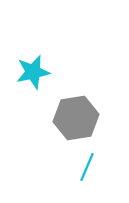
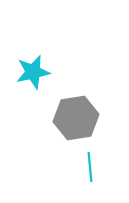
cyan line: moved 3 px right; rotated 28 degrees counterclockwise
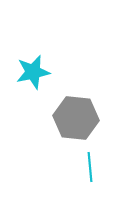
gray hexagon: rotated 15 degrees clockwise
